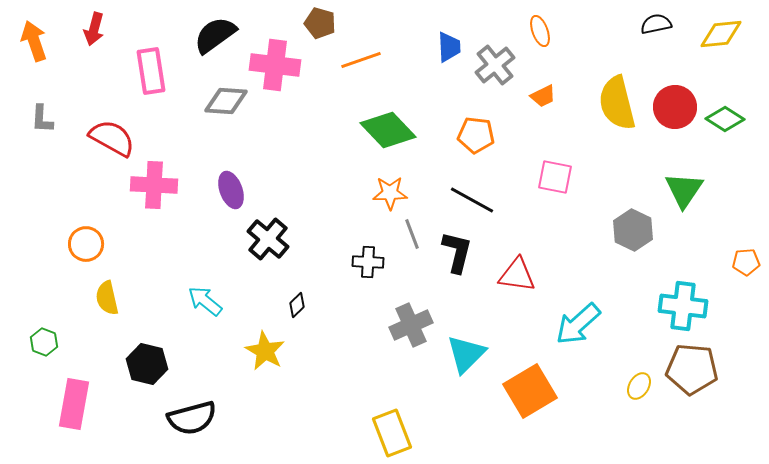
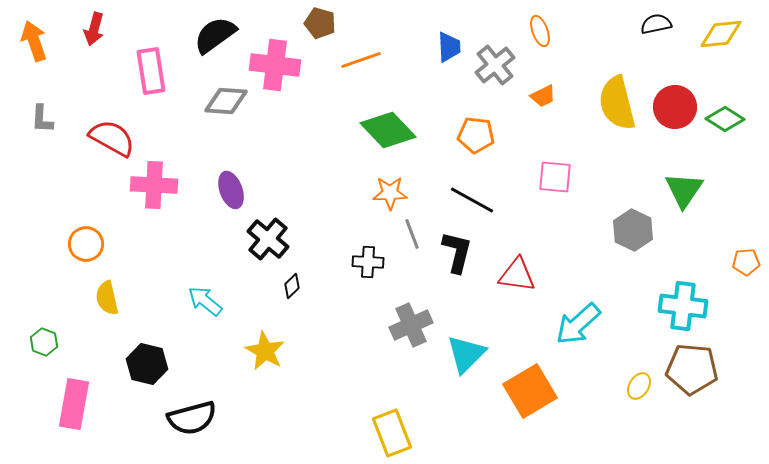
pink square at (555, 177): rotated 6 degrees counterclockwise
black diamond at (297, 305): moved 5 px left, 19 px up
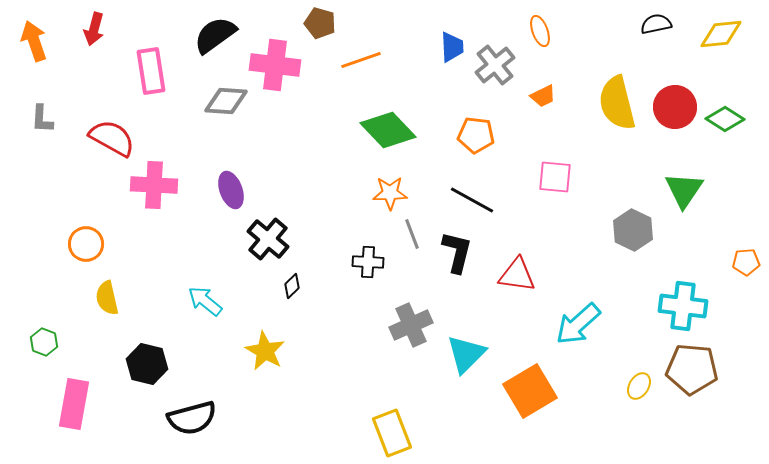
blue trapezoid at (449, 47): moved 3 px right
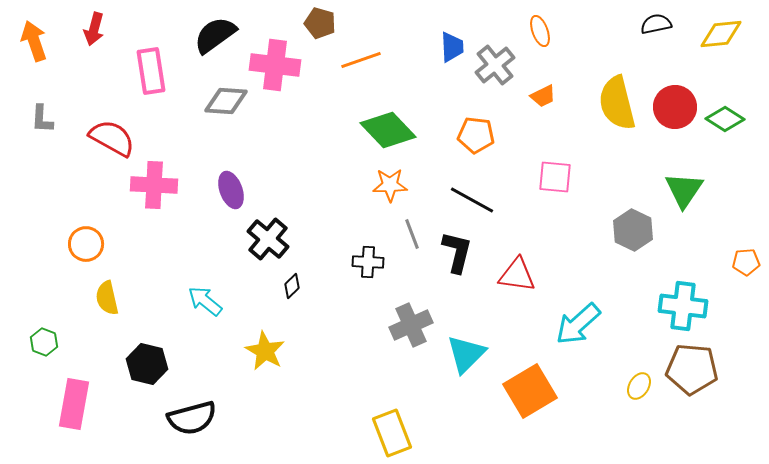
orange star at (390, 193): moved 8 px up
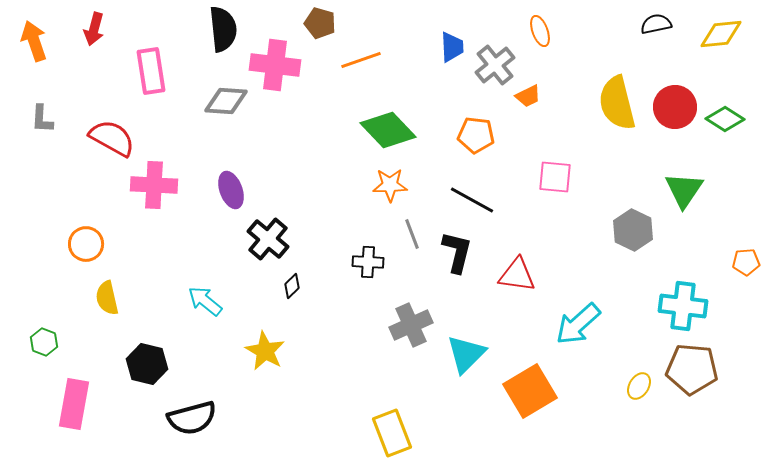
black semicircle at (215, 35): moved 8 px right, 6 px up; rotated 120 degrees clockwise
orange trapezoid at (543, 96): moved 15 px left
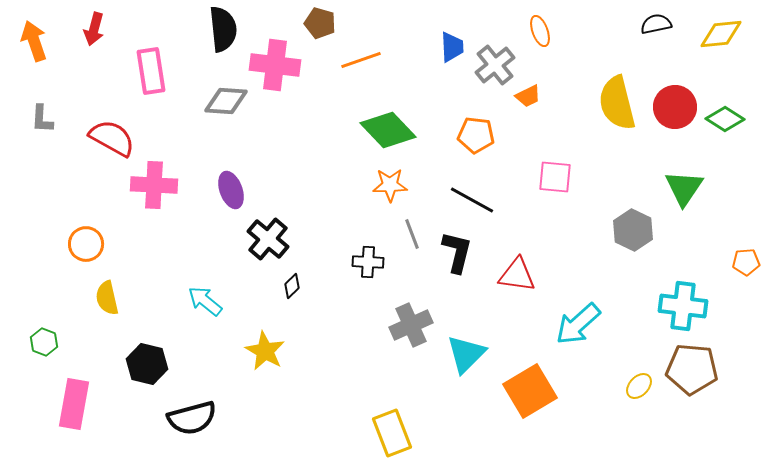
green triangle at (684, 190): moved 2 px up
yellow ellipse at (639, 386): rotated 12 degrees clockwise
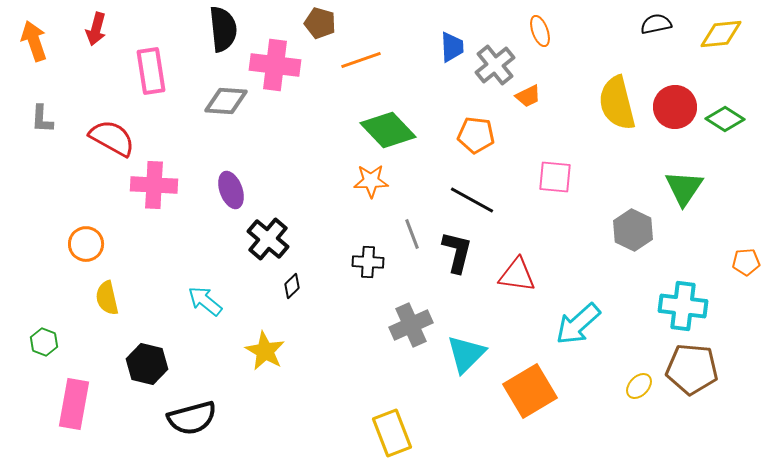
red arrow at (94, 29): moved 2 px right
orange star at (390, 185): moved 19 px left, 4 px up
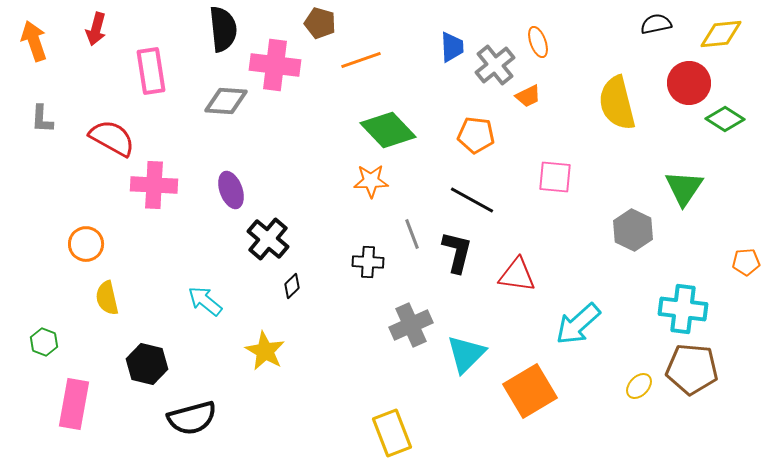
orange ellipse at (540, 31): moved 2 px left, 11 px down
red circle at (675, 107): moved 14 px right, 24 px up
cyan cross at (683, 306): moved 3 px down
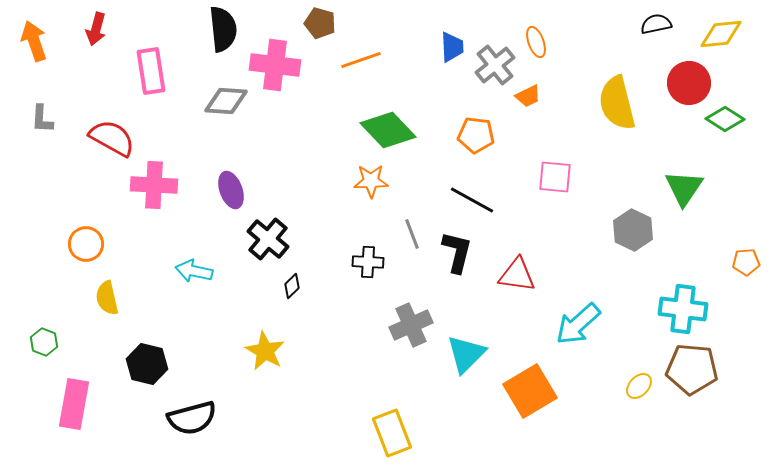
orange ellipse at (538, 42): moved 2 px left
cyan arrow at (205, 301): moved 11 px left, 30 px up; rotated 27 degrees counterclockwise
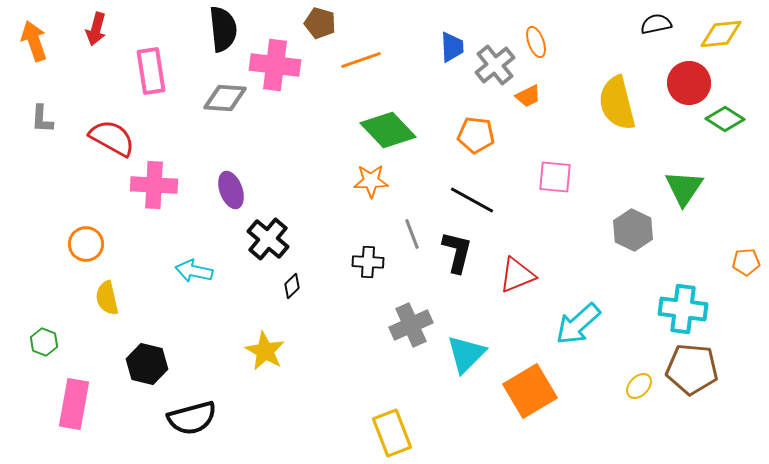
gray diamond at (226, 101): moved 1 px left, 3 px up
red triangle at (517, 275): rotated 30 degrees counterclockwise
